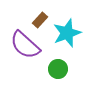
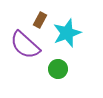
brown rectangle: rotated 14 degrees counterclockwise
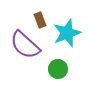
brown rectangle: rotated 49 degrees counterclockwise
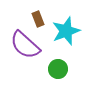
brown rectangle: moved 2 px left, 1 px up
cyan star: moved 1 px left, 2 px up
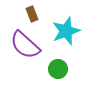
brown rectangle: moved 6 px left, 5 px up
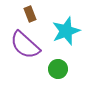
brown rectangle: moved 2 px left
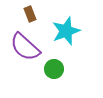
purple semicircle: moved 2 px down
green circle: moved 4 px left
